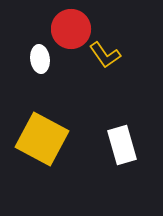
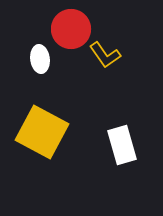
yellow square: moved 7 px up
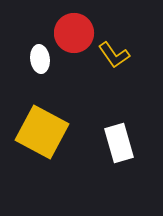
red circle: moved 3 px right, 4 px down
yellow L-shape: moved 9 px right
white rectangle: moved 3 px left, 2 px up
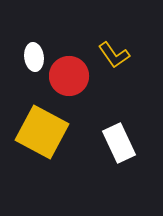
red circle: moved 5 px left, 43 px down
white ellipse: moved 6 px left, 2 px up
white rectangle: rotated 9 degrees counterclockwise
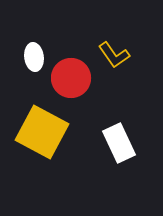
red circle: moved 2 px right, 2 px down
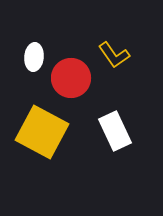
white ellipse: rotated 12 degrees clockwise
white rectangle: moved 4 px left, 12 px up
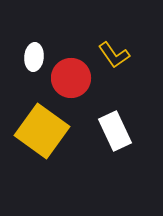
yellow square: moved 1 px up; rotated 8 degrees clockwise
